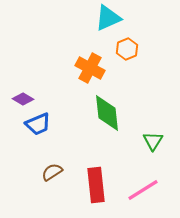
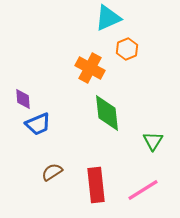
purple diamond: rotated 55 degrees clockwise
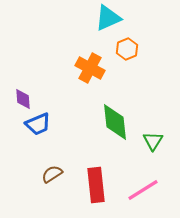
green diamond: moved 8 px right, 9 px down
brown semicircle: moved 2 px down
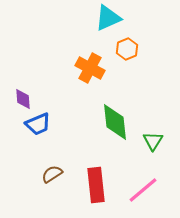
pink line: rotated 8 degrees counterclockwise
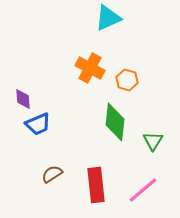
orange hexagon: moved 31 px down; rotated 20 degrees counterclockwise
green diamond: rotated 12 degrees clockwise
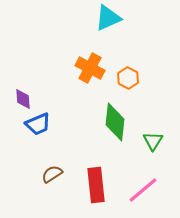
orange hexagon: moved 1 px right, 2 px up; rotated 10 degrees clockwise
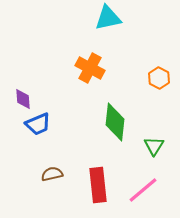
cyan triangle: rotated 12 degrees clockwise
orange hexagon: moved 31 px right
green triangle: moved 1 px right, 5 px down
brown semicircle: rotated 20 degrees clockwise
red rectangle: moved 2 px right
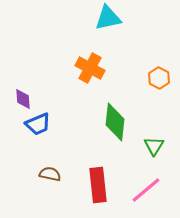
brown semicircle: moved 2 px left; rotated 25 degrees clockwise
pink line: moved 3 px right
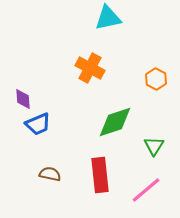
orange hexagon: moved 3 px left, 1 px down
green diamond: rotated 66 degrees clockwise
red rectangle: moved 2 px right, 10 px up
